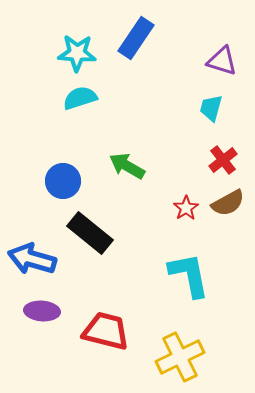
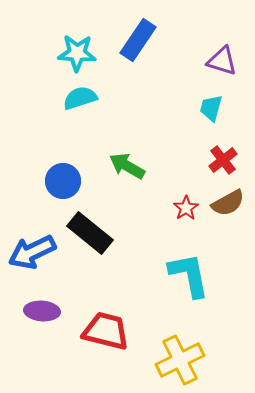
blue rectangle: moved 2 px right, 2 px down
blue arrow: moved 7 px up; rotated 42 degrees counterclockwise
yellow cross: moved 3 px down
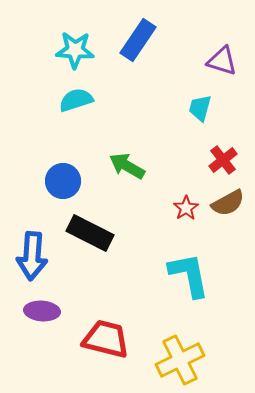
cyan star: moved 2 px left, 3 px up
cyan semicircle: moved 4 px left, 2 px down
cyan trapezoid: moved 11 px left
black rectangle: rotated 12 degrees counterclockwise
blue arrow: moved 4 px down; rotated 60 degrees counterclockwise
red trapezoid: moved 8 px down
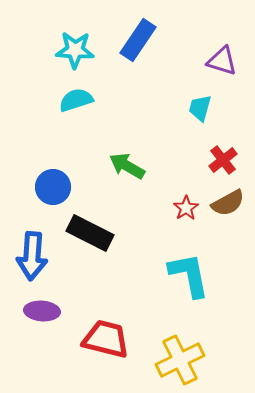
blue circle: moved 10 px left, 6 px down
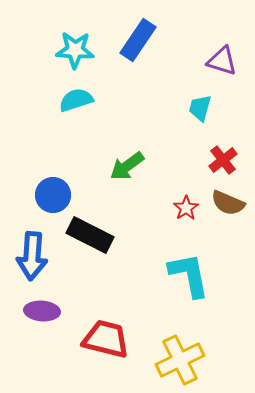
green arrow: rotated 66 degrees counterclockwise
blue circle: moved 8 px down
brown semicircle: rotated 52 degrees clockwise
black rectangle: moved 2 px down
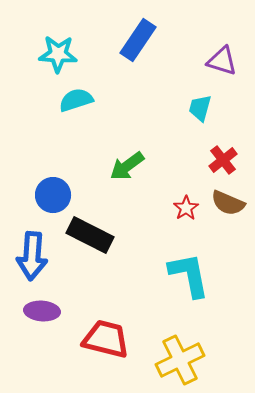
cyan star: moved 17 px left, 4 px down
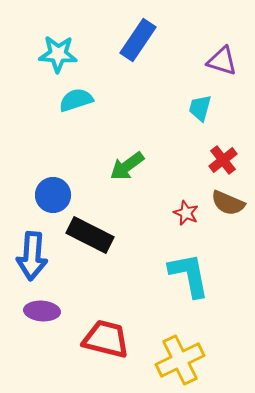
red star: moved 5 px down; rotated 15 degrees counterclockwise
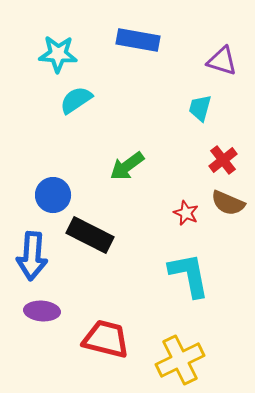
blue rectangle: rotated 66 degrees clockwise
cyan semicircle: rotated 16 degrees counterclockwise
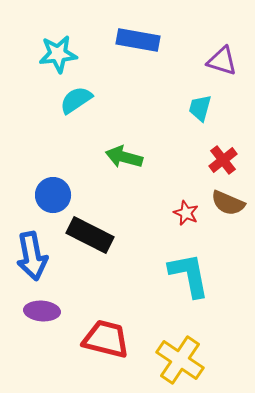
cyan star: rotated 9 degrees counterclockwise
green arrow: moved 3 px left, 9 px up; rotated 51 degrees clockwise
blue arrow: rotated 15 degrees counterclockwise
yellow cross: rotated 30 degrees counterclockwise
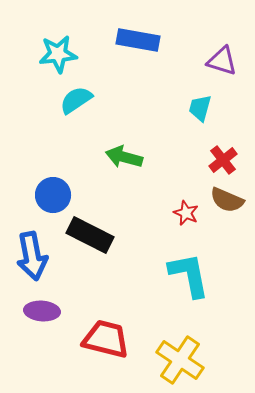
brown semicircle: moved 1 px left, 3 px up
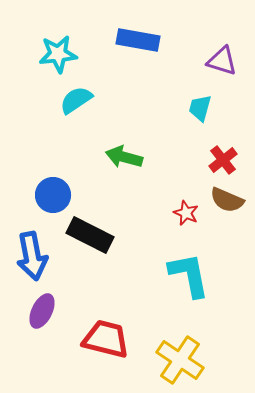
purple ellipse: rotated 68 degrees counterclockwise
